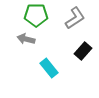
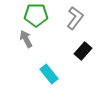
gray L-shape: rotated 20 degrees counterclockwise
gray arrow: rotated 48 degrees clockwise
cyan rectangle: moved 6 px down
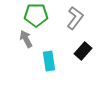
cyan rectangle: moved 13 px up; rotated 30 degrees clockwise
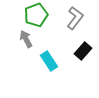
green pentagon: rotated 20 degrees counterclockwise
cyan rectangle: rotated 24 degrees counterclockwise
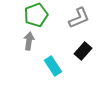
gray L-shape: moved 4 px right; rotated 30 degrees clockwise
gray arrow: moved 3 px right, 2 px down; rotated 36 degrees clockwise
cyan rectangle: moved 4 px right, 5 px down
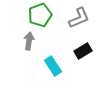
green pentagon: moved 4 px right
black rectangle: rotated 18 degrees clockwise
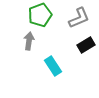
black rectangle: moved 3 px right, 6 px up
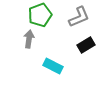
gray L-shape: moved 1 px up
gray arrow: moved 2 px up
cyan rectangle: rotated 30 degrees counterclockwise
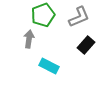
green pentagon: moved 3 px right
black rectangle: rotated 18 degrees counterclockwise
cyan rectangle: moved 4 px left
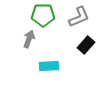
green pentagon: rotated 20 degrees clockwise
gray arrow: rotated 12 degrees clockwise
cyan rectangle: rotated 30 degrees counterclockwise
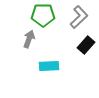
gray L-shape: rotated 20 degrees counterclockwise
